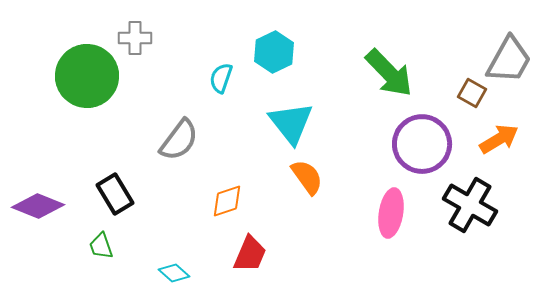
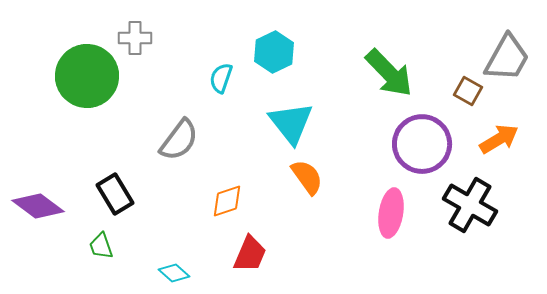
gray trapezoid: moved 2 px left, 2 px up
brown square: moved 4 px left, 2 px up
purple diamond: rotated 15 degrees clockwise
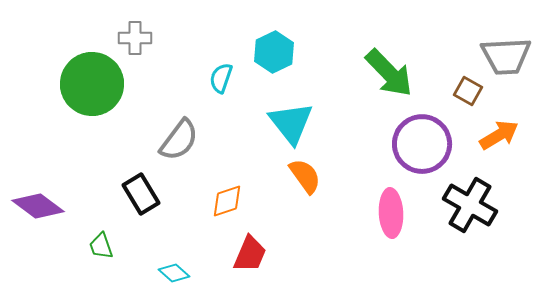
gray trapezoid: moved 1 px left, 2 px up; rotated 58 degrees clockwise
green circle: moved 5 px right, 8 px down
orange arrow: moved 4 px up
orange semicircle: moved 2 px left, 1 px up
black rectangle: moved 26 px right
pink ellipse: rotated 12 degrees counterclockwise
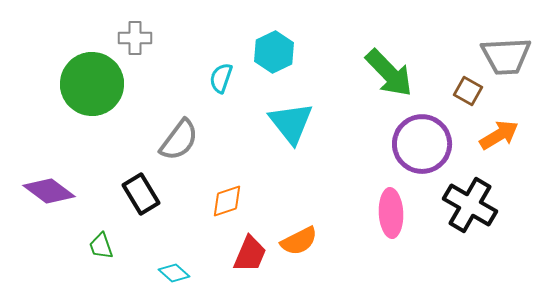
orange semicircle: moved 6 px left, 65 px down; rotated 99 degrees clockwise
purple diamond: moved 11 px right, 15 px up
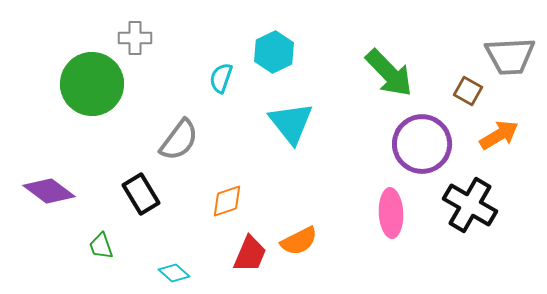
gray trapezoid: moved 4 px right
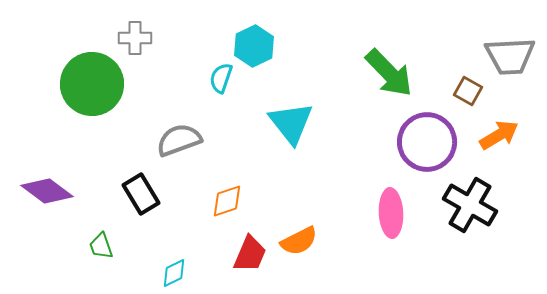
cyan hexagon: moved 20 px left, 6 px up
gray semicircle: rotated 147 degrees counterclockwise
purple circle: moved 5 px right, 2 px up
purple diamond: moved 2 px left
cyan diamond: rotated 68 degrees counterclockwise
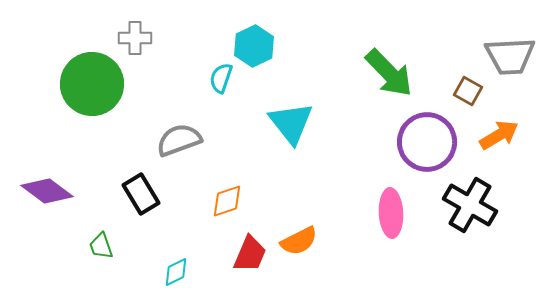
cyan diamond: moved 2 px right, 1 px up
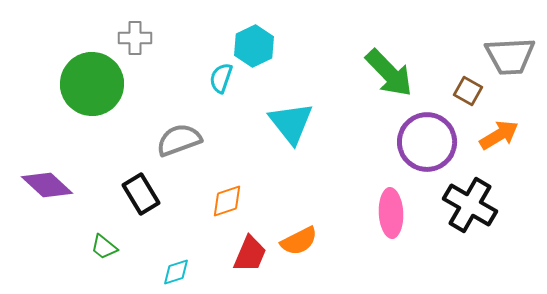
purple diamond: moved 6 px up; rotated 6 degrees clockwise
green trapezoid: moved 3 px right, 1 px down; rotated 32 degrees counterclockwise
cyan diamond: rotated 8 degrees clockwise
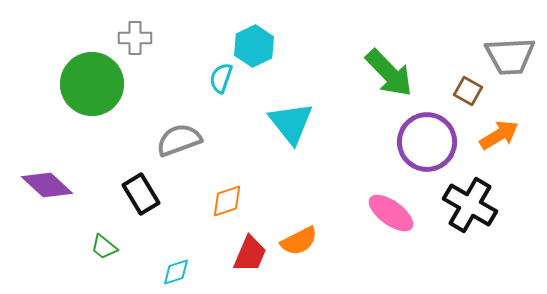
pink ellipse: rotated 51 degrees counterclockwise
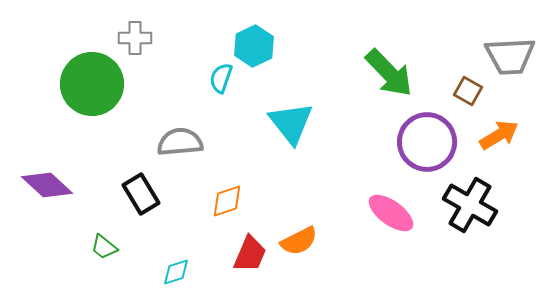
gray semicircle: moved 1 px right, 2 px down; rotated 15 degrees clockwise
